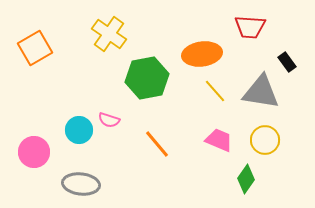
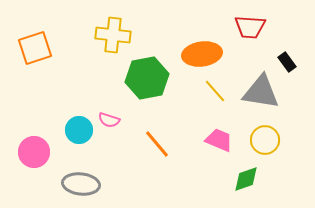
yellow cross: moved 4 px right, 1 px down; rotated 28 degrees counterclockwise
orange square: rotated 12 degrees clockwise
green diamond: rotated 36 degrees clockwise
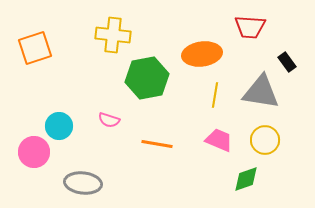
yellow line: moved 4 px down; rotated 50 degrees clockwise
cyan circle: moved 20 px left, 4 px up
orange line: rotated 40 degrees counterclockwise
gray ellipse: moved 2 px right, 1 px up
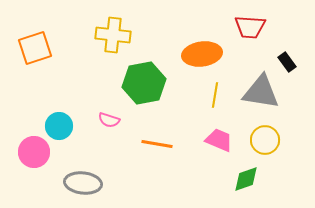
green hexagon: moved 3 px left, 5 px down
